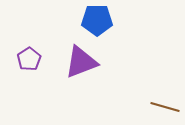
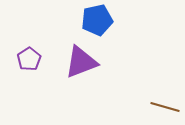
blue pentagon: rotated 12 degrees counterclockwise
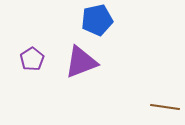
purple pentagon: moved 3 px right
brown line: rotated 8 degrees counterclockwise
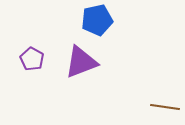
purple pentagon: rotated 10 degrees counterclockwise
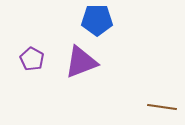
blue pentagon: rotated 12 degrees clockwise
brown line: moved 3 px left
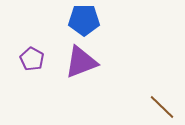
blue pentagon: moved 13 px left
brown line: rotated 36 degrees clockwise
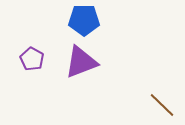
brown line: moved 2 px up
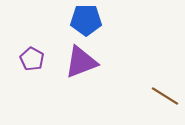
blue pentagon: moved 2 px right
brown line: moved 3 px right, 9 px up; rotated 12 degrees counterclockwise
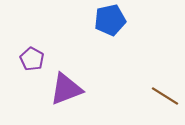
blue pentagon: moved 24 px right; rotated 12 degrees counterclockwise
purple triangle: moved 15 px left, 27 px down
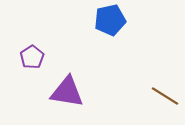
purple pentagon: moved 2 px up; rotated 10 degrees clockwise
purple triangle: moved 1 px right, 3 px down; rotated 30 degrees clockwise
